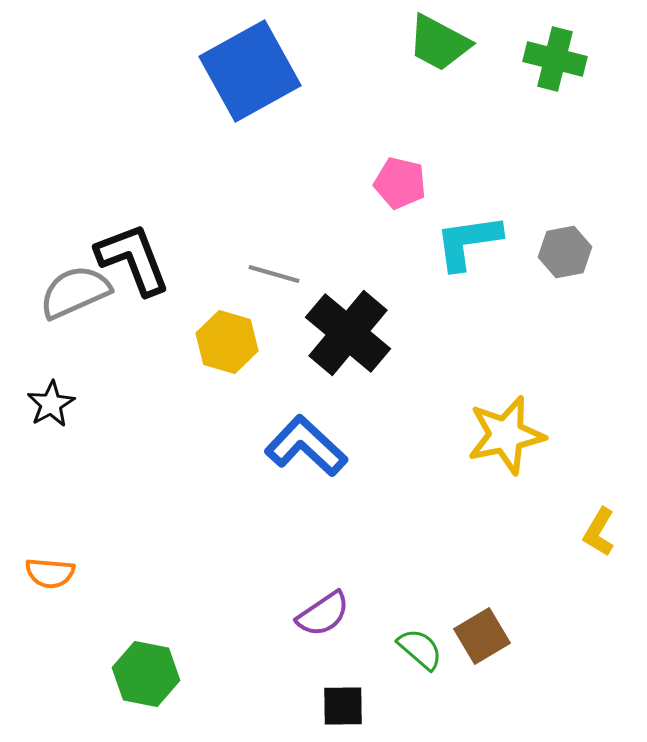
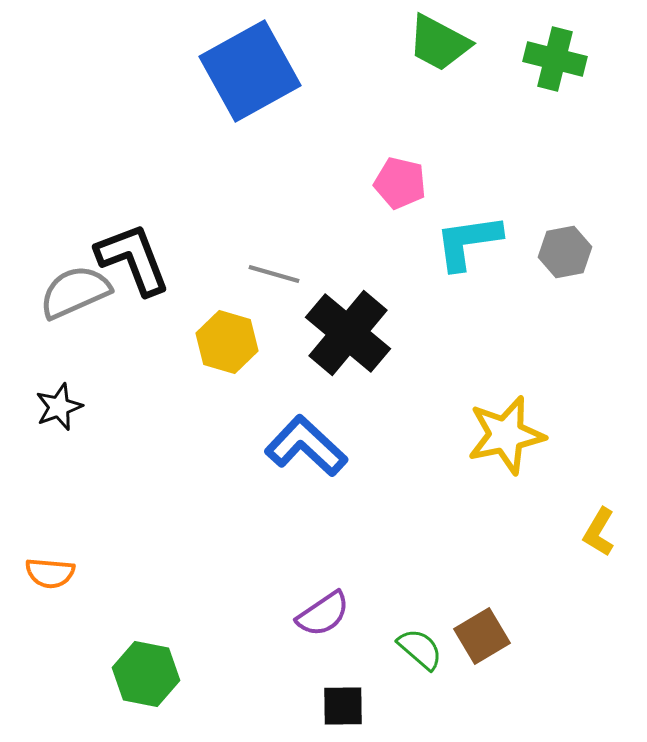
black star: moved 8 px right, 3 px down; rotated 9 degrees clockwise
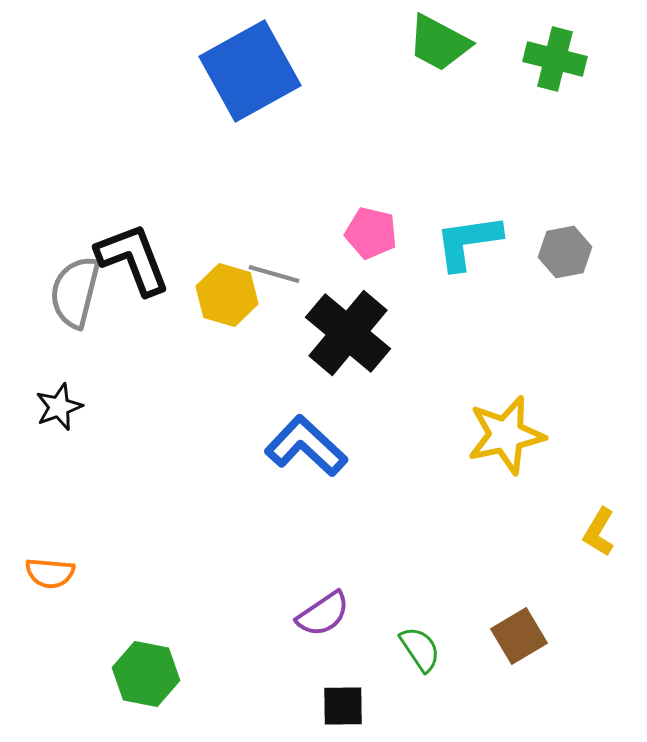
pink pentagon: moved 29 px left, 50 px down
gray semicircle: rotated 52 degrees counterclockwise
yellow hexagon: moved 47 px up
brown square: moved 37 px right
green semicircle: rotated 15 degrees clockwise
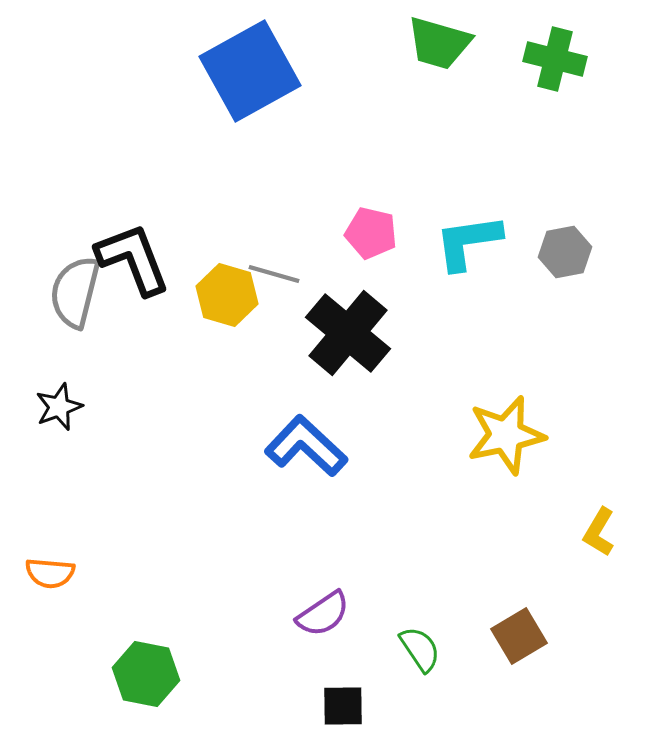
green trapezoid: rotated 12 degrees counterclockwise
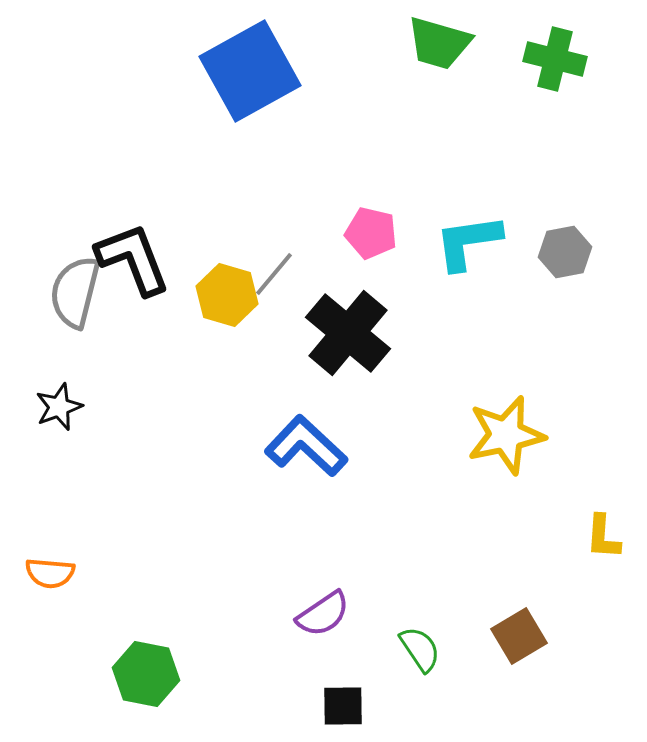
gray line: rotated 66 degrees counterclockwise
yellow L-shape: moved 4 px right, 5 px down; rotated 27 degrees counterclockwise
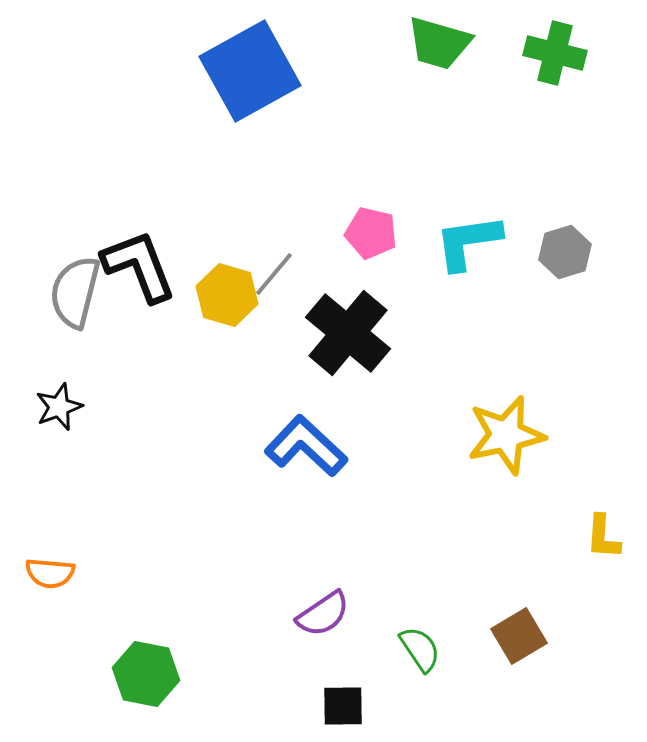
green cross: moved 6 px up
gray hexagon: rotated 6 degrees counterclockwise
black L-shape: moved 6 px right, 7 px down
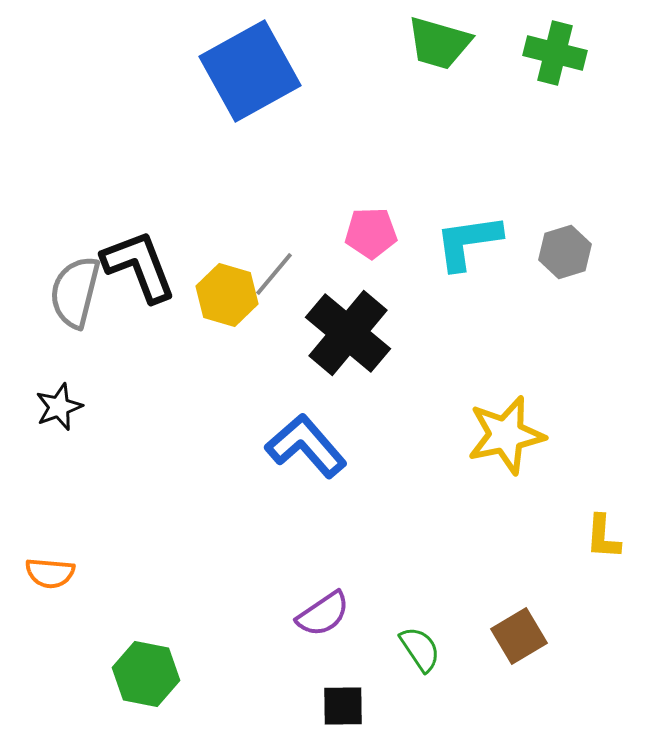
pink pentagon: rotated 15 degrees counterclockwise
blue L-shape: rotated 6 degrees clockwise
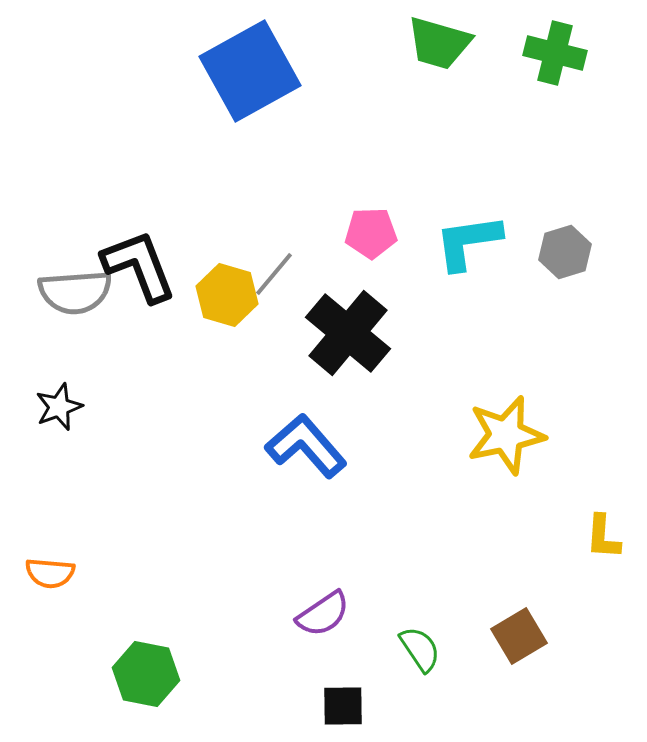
gray semicircle: rotated 108 degrees counterclockwise
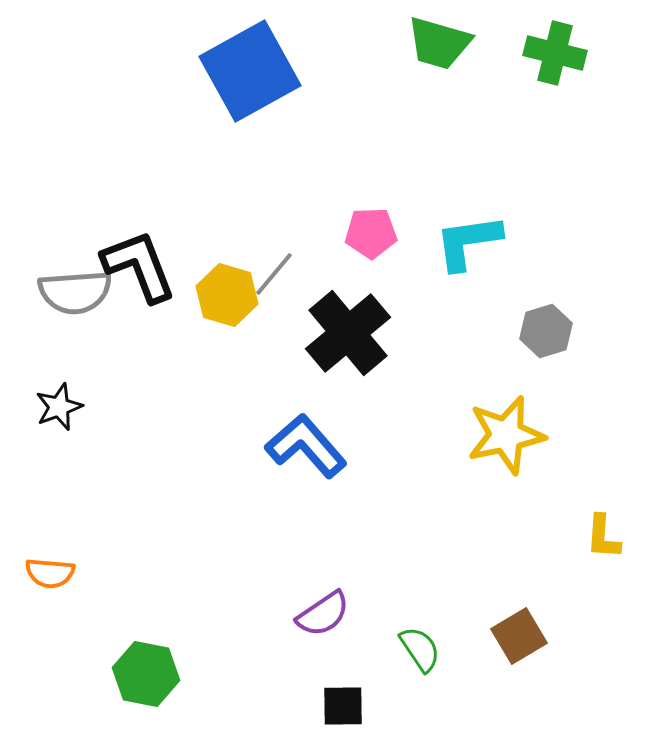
gray hexagon: moved 19 px left, 79 px down
black cross: rotated 10 degrees clockwise
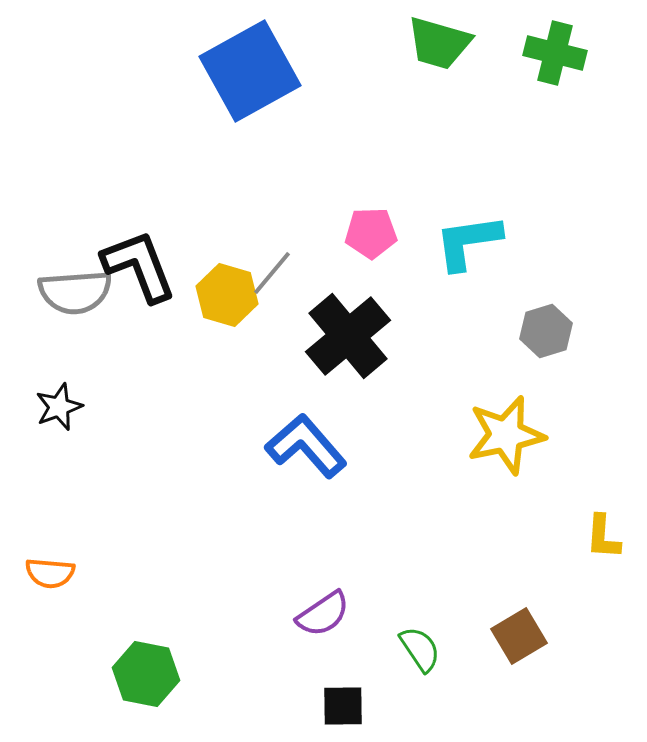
gray line: moved 2 px left, 1 px up
black cross: moved 3 px down
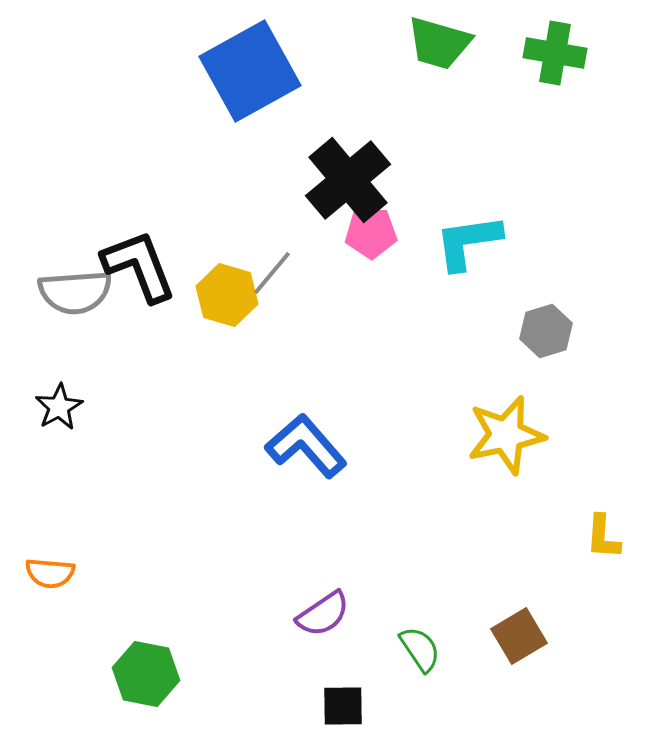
green cross: rotated 4 degrees counterclockwise
black cross: moved 156 px up
black star: rotated 9 degrees counterclockwise
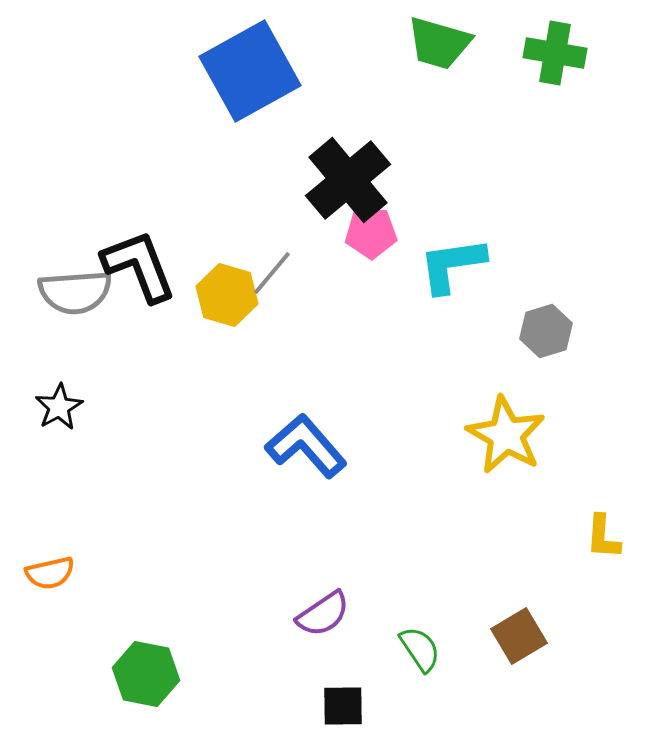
cyan L-shape: moved 16 px left, 23 px down
yellow star: rotated 30 degrees counterclockwise
orange semicircle: rotated 18 degrees counterclockwise
